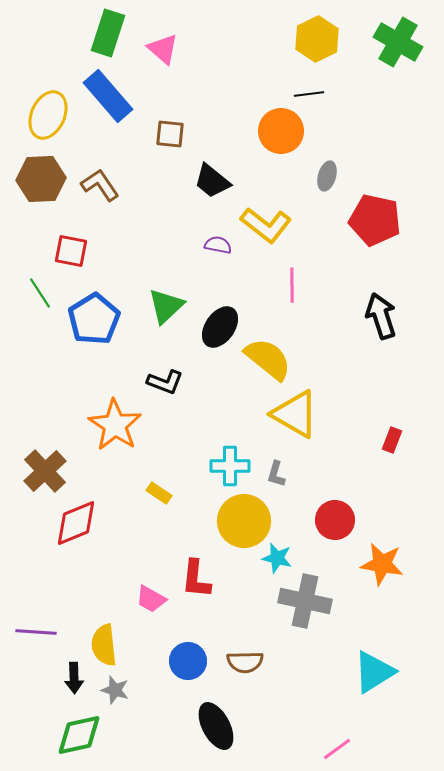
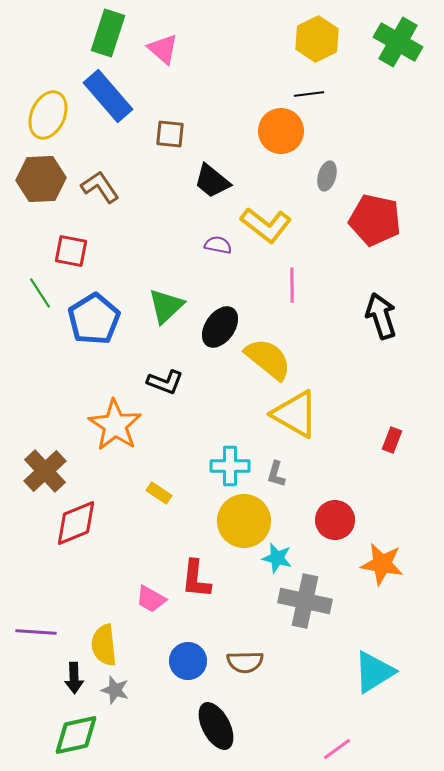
brown L-shape at (100, 185): moved 2 px down
green diamond at (79, 735): moved 3 px left
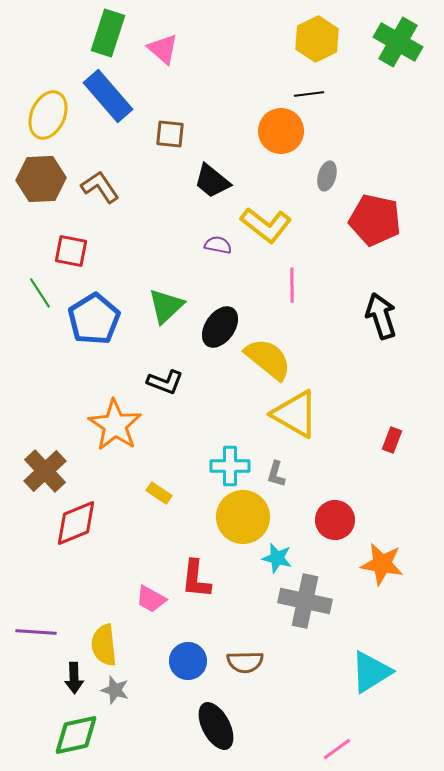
yellow circle at (244, 521): moved 1 px left, 4 px up
cyan triangle at (374, 672): moved 3 px left
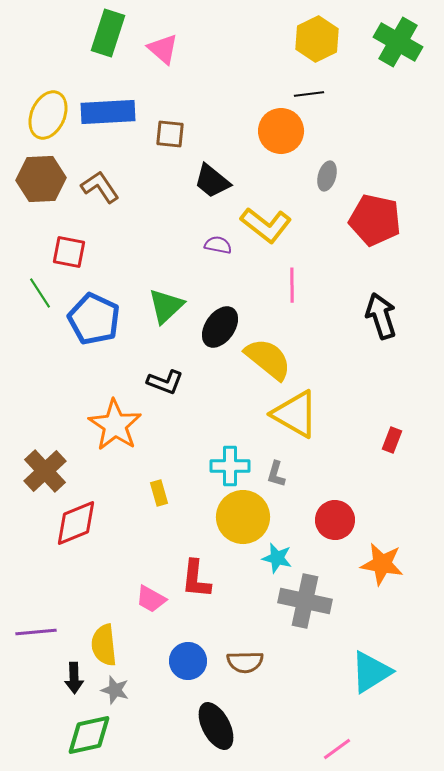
blue rectangle at (108, 96): moved 16 px down; rotated 52 degrees counterclockwise
red square at (71, 251): moved 2 px left, 1 px down
blue pentagon at (94, 319): rotated 15 degrees counterclockwise
yellow rectangle at (159, 493): rotated 40 degrees clockwise
purple line at (36, 632): rotated 9 degrees counterclockwise
green diamond at (76, 735): moved 13 px right
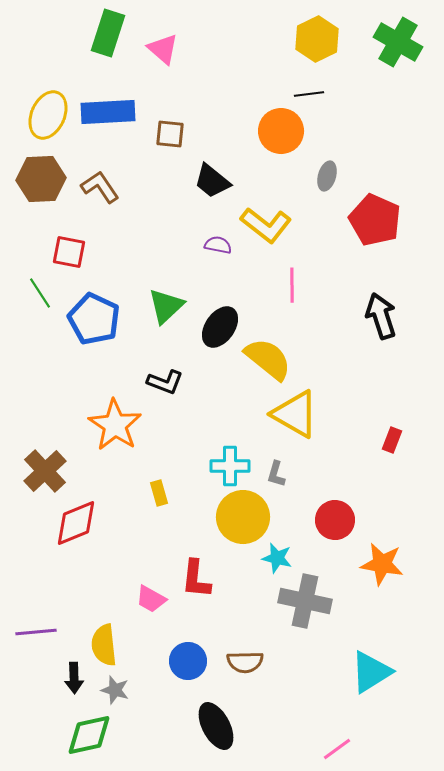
red pentagon at (375, 220): rotated 12 degrees clockwise
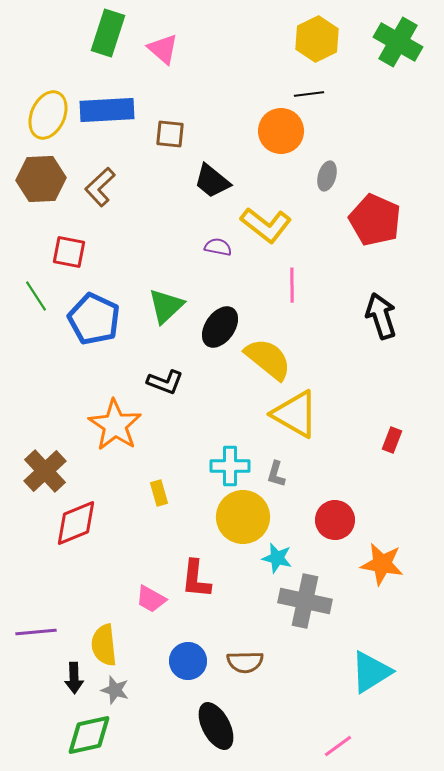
blue rectangle at (108, 112): moved 1 px left, 2 px up
brown L-shape at (100, 187): rotated 99 degrees counterclockwise
purple semicircle at (218, 245): moved 2 px down
green line at (40, 293): moved 4 px left, 3 px down
pink line at (337, 749): moved 1 px right, 3 px up
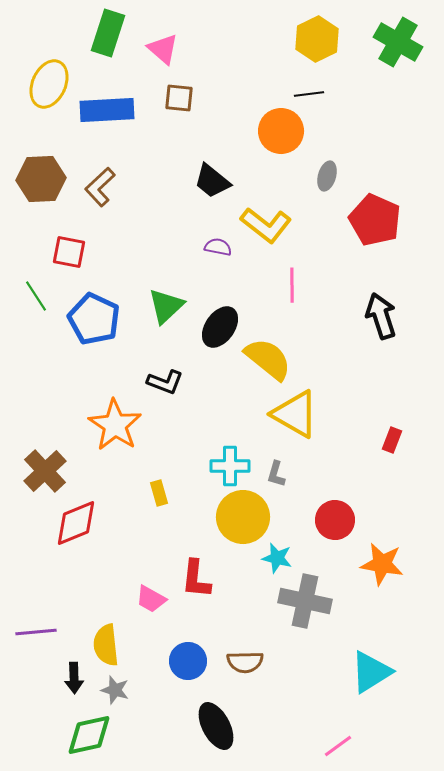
yellow ellipse at (48, 115): moved 1 px right, 31 px up
brown square at (170, 134): moved 9 px right, 36 px up
yellow semicircle at (104, 645): moved 2 px right
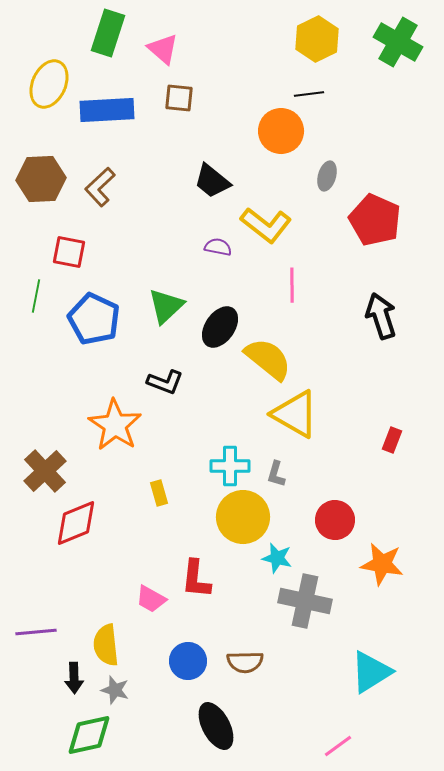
green line at (36, 296): rotated 44 degrees clockwise
